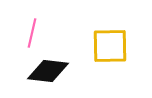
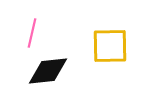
black diamond: rotated 12 degrees counterclockwise
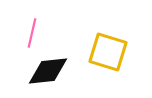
yellow square: moved 2 px left, 6 px down; rotated 18 degrees clockwise
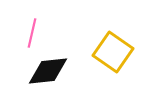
yellow square: moved 5 px right; rotated 18 degrees clockwise
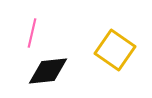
yellow square: moved 2 px right, 2 px up
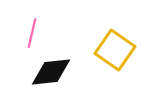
black diamond: moved 3 px right, 1 px down
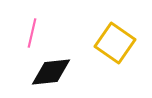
yellow square: moved 7 px up
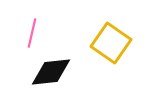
yellow square: moved 4 px left
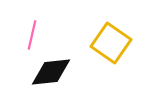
pink line: moved 2 px down
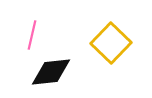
yellow square: rotated 9 degrees clockwise
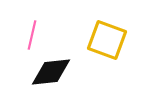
yellow square: moved 4 px left, 3 px up; rotated 24 degrees counterclockwise
